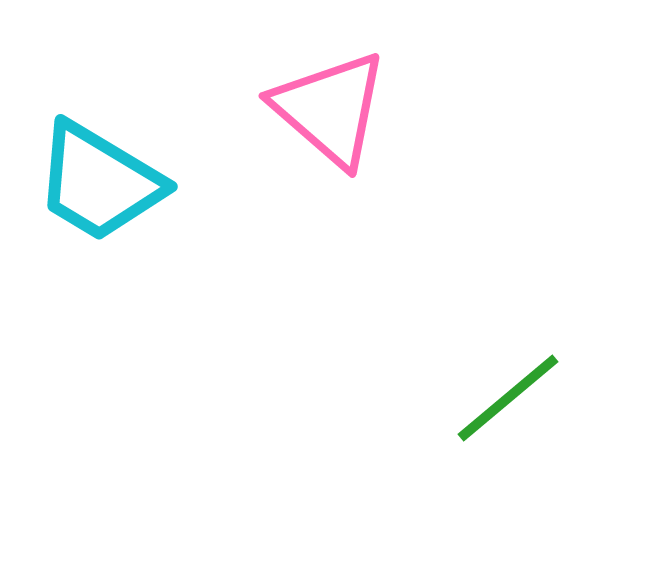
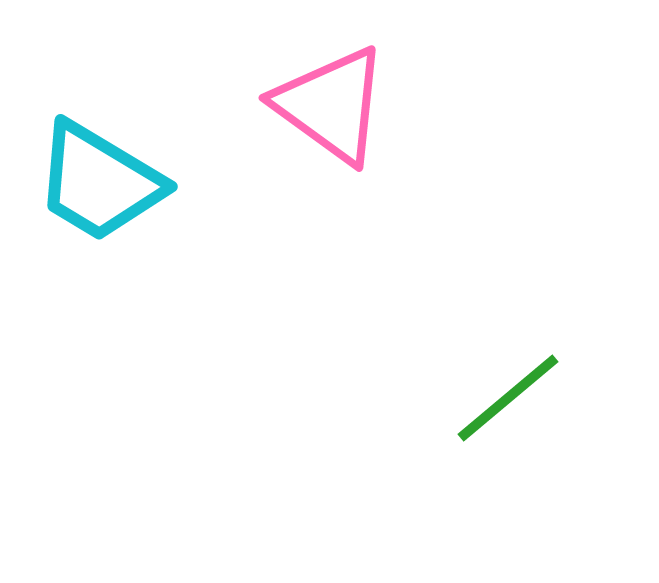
pink triangle: moved 1 px right, 4 px up; rotated 5 degrees counterclockwise
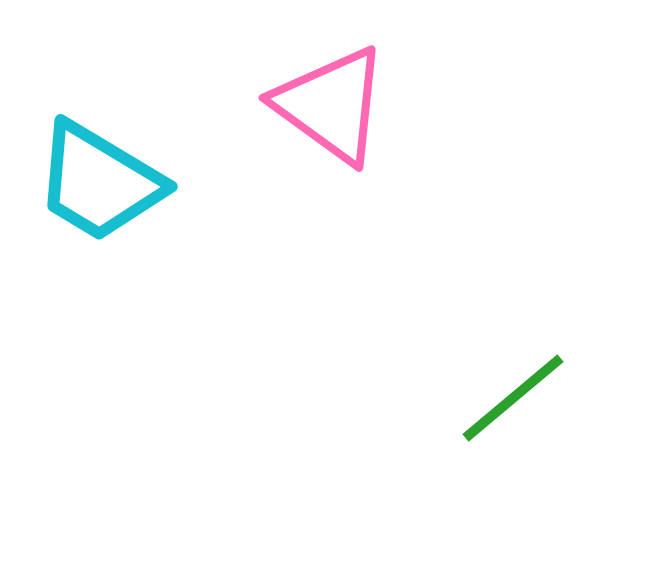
green line: moved 5 px right
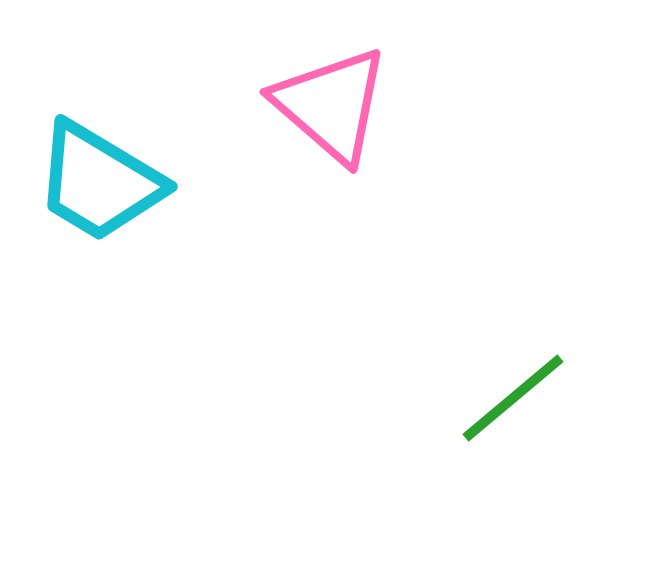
pink triangle: rotated 5 degrees clockwise
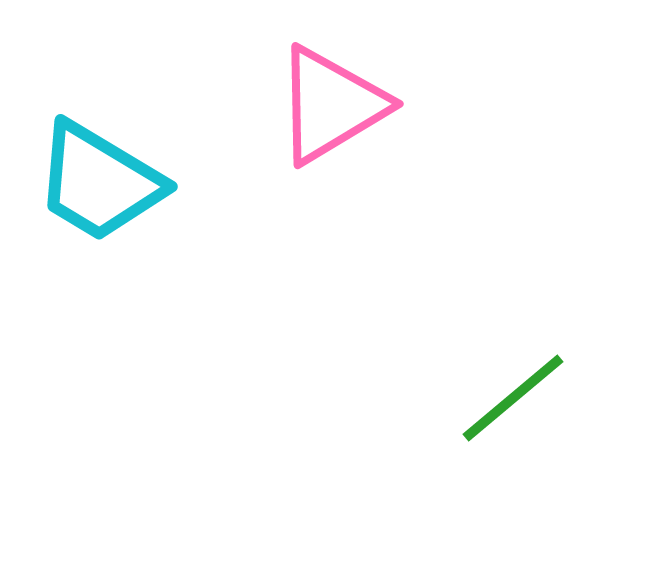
pink triangle: rotated 48 degrees clockwise
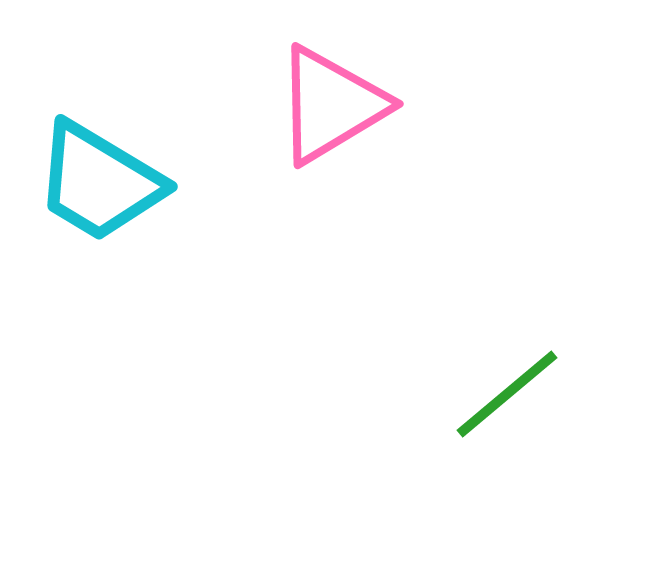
green line: moved 6 px left, 4 px up
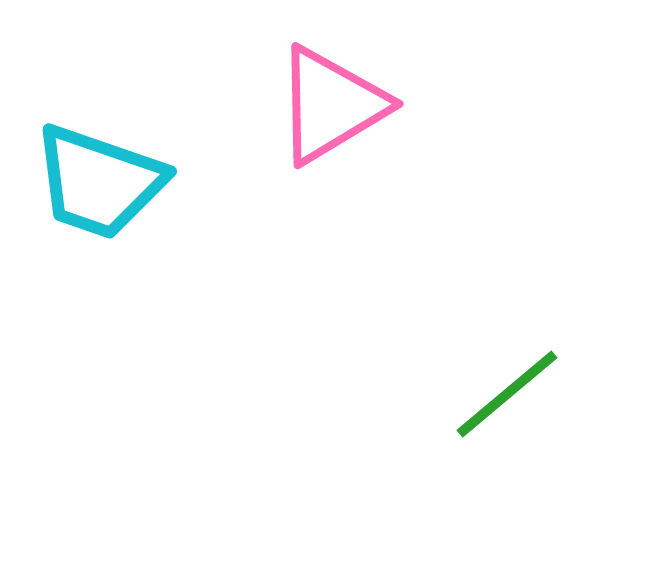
cyan trapezoid: rotated 12 degrees counterclockwise
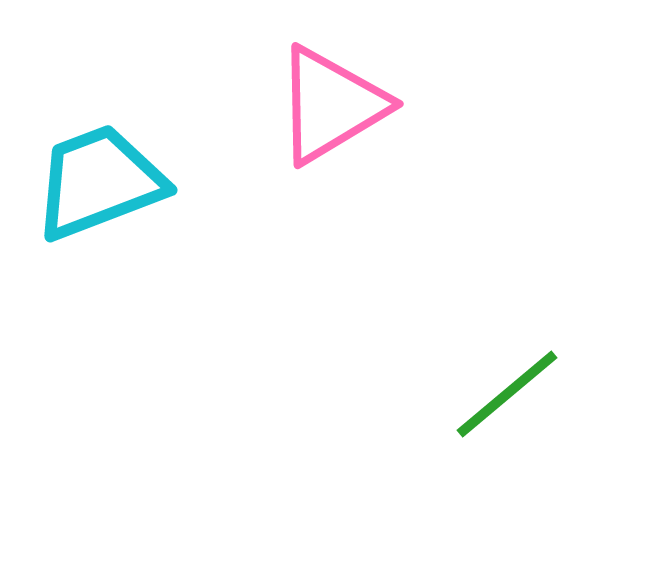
cyan trapezoid: rotated 140 degrees clockwise
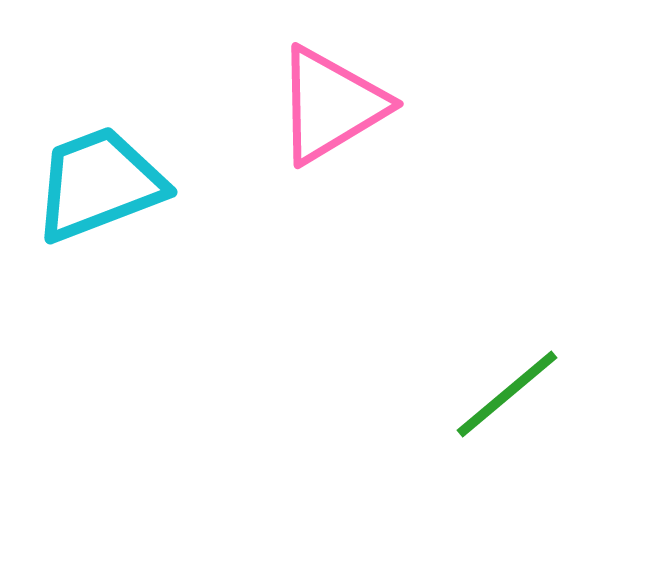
cyan trapezoid: moved 2 px down
